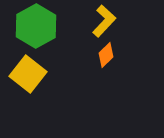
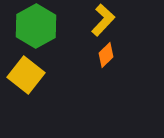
yellow L-shape: moved 1 px left, 1 px up
yellow square: moved 2 px left, 1 px down
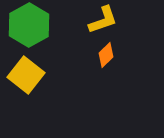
yellow L-shape: rotated 28 degrees clockwise
green hexagon: moved 7 px left, 1 px up
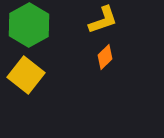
orange diamond: moved 1 px left, 2 px down
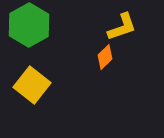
yellow L-shape: moved 19 px right, 7 px down
yellow square: moved 6 px right, 10 px down
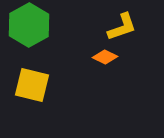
orange diamond: rotated 70 degrees clockwise
yellow square: rotated 24 degrees counterclockwise
